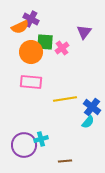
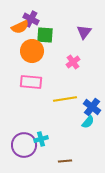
green square: moved 7 px up
pink cross: moved 11 px right, 14 px down
orange circle: moved 1 px right, 1 px up
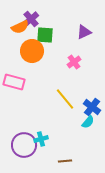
purple cross: rotated 21 degrees clockwise
purple triangle: rotated 28 degrees clockwise
pink cross: moved 1 px right
pink rectangle: moved 17 px left; rotated 10 degrees clockwise
yellow line: rotated 60 degrees clockwise
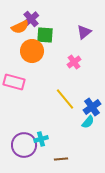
purple triangle: rotated 14 degrees counterclockwise
blue cross: rotated 18 degrees clockwise
brown line: moved 4 px left, 2 px up
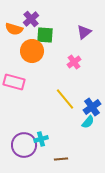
orange semicircle: moved 6 px left, 2 px down; rotated 42 degrees clockwise
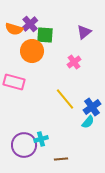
purple cross: moved 1 px left, 5 px down
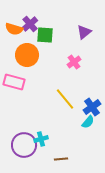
orange circle: moved 5 px left, 4 px down
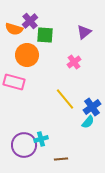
purple cross: moved 3 px up
